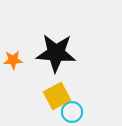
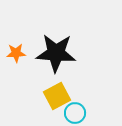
orange star: moved 3 px right, 7 px up
cyan circle: moved 3 px right, 1 px down
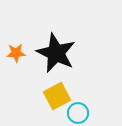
black star: rotated 21 degrees clockwise
cyan circle: moved 3 px right
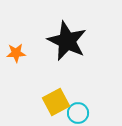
black star: moved 11 px right, 12 px up
yellow square: moved 1 px left, 6 px down
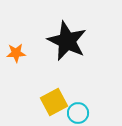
yellow square: moved 2 px left
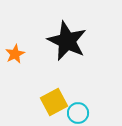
orange star: moved 1 px left, 1 px down; rotated 24 degrees counterclockwise
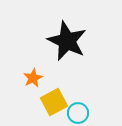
orange star: moved 18 px right, 24 px down
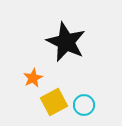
black star: moved 1 px left, 1 px down
cyan circle: moved 6 px right, 8 px up
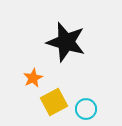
black star: rotated 9 degrees counterclockwise
cyan circle: moved 2 px right, 4 px down
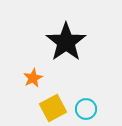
black star: rotated 21 degrees clockwise
yellow square: moved 1 px left, 6 px down
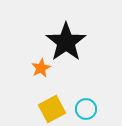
orange star: moved 8 px right, 10 px up
yellow square: moved 1 px left, 1 px down
